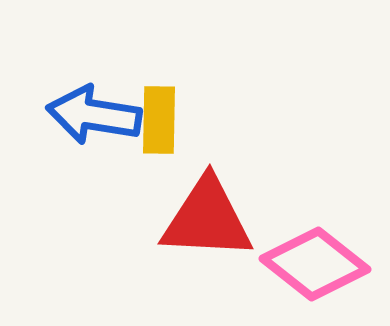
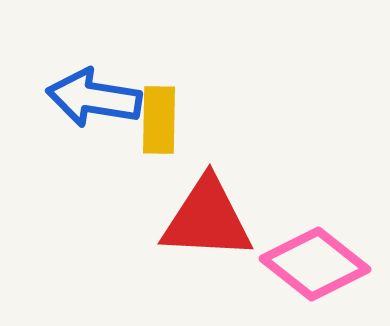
blue arrow: moved 17 px up
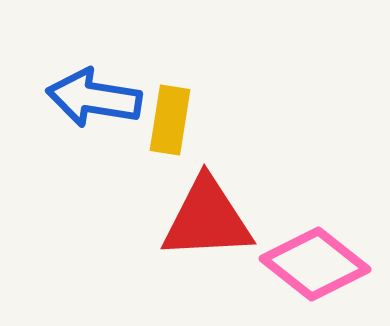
yellow rectangle: moved 11 px right; rotated 8 degrees clockwise
red triangle: rotated 6 degrees counterclockwise
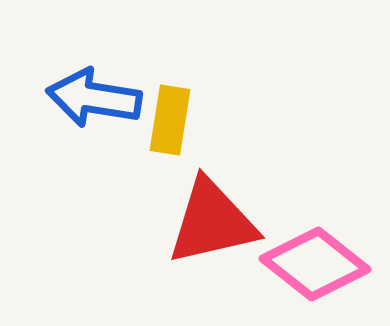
red triangle: moved 5 px right, 3 px down; rotated 10 degrees counterclockwise
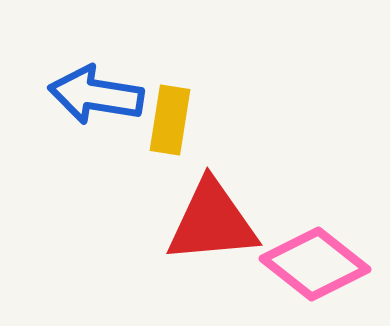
blue arrow: moved 2 px right, 3 px up
red triangle: rotated 8 degrees clockwise
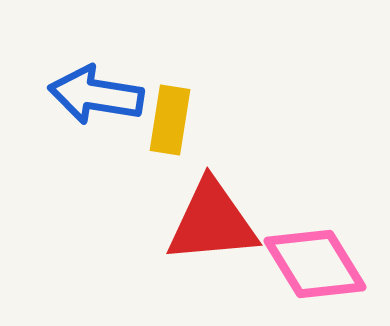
pink diamond: rotated 20 degrees clockwise
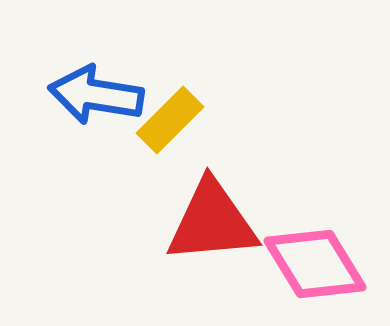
yellow rectangle: rotated 36 degrees clockwise
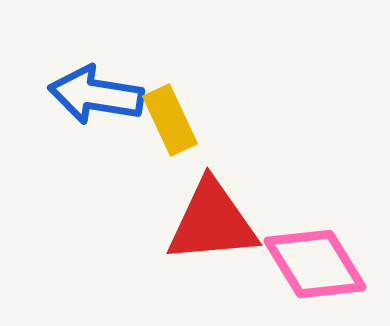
yellow rectangle: rotated 70 degrees counterclockwise
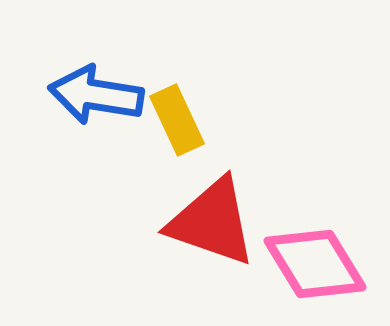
yellow rectangle: moved 7 px right
red triangle: rotated 24 degrees clockwise
